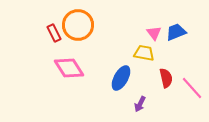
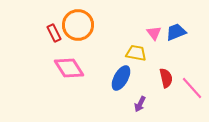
yellow trapezoid: moved 8 px left
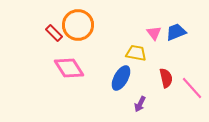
red rectangle: rotated 18 degrees counterclockwise
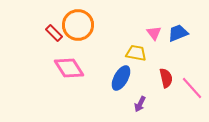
blue trapezoid: moved 2 px right, 1 px down
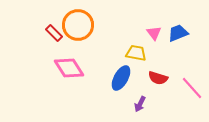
red semicircle: moved 8 px left; rotated 120 degrees clockwise
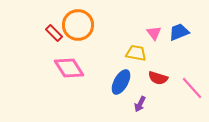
blue trapezoid: moved 1 px right, 1 px up
blue ellipse: moved 4 px down
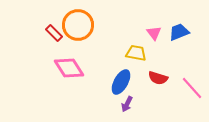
purple arrow: moved 13 px left
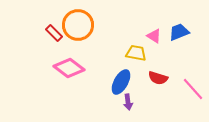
pink triangle: moved 3 px down; rotated 21 degrees counterclockwise
pink diamond: rotated 20 degrees counterclockwise
pink line: moved 1 px right, 1 px down
purple arrow: moved 1 px right, 2 px up; rotated 35 degrees counterclockwise
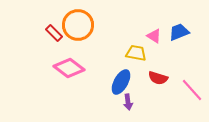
pink line: moved 1 px left, 1 px down
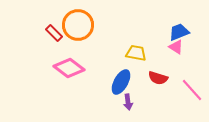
pink triangle: moved 22 px right, 11 px down
